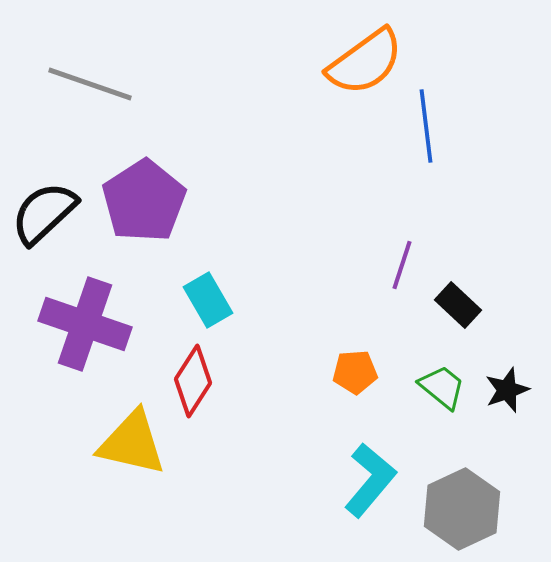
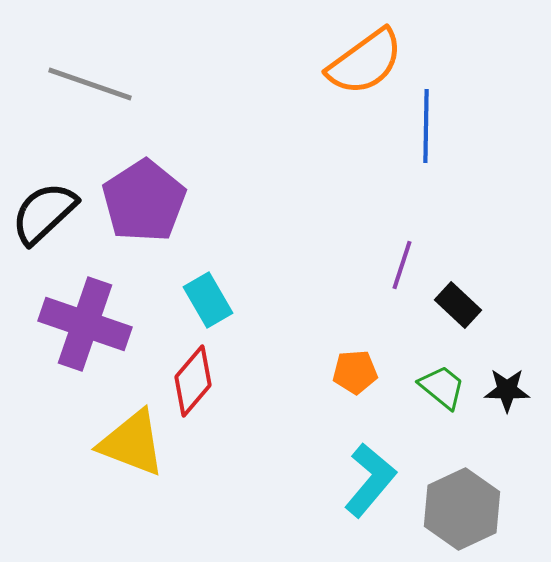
blue line: rotated 8 degrees clockwise
red diamond: rotated 8 degrees clockwise
black star: rotated 21 degrees clockwise
yellow triangle: rotated 8 degrees clockwise
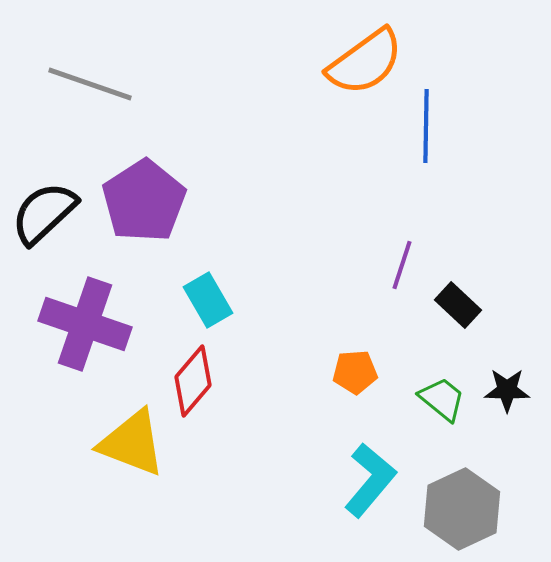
green trapezoid: moved 12 px down
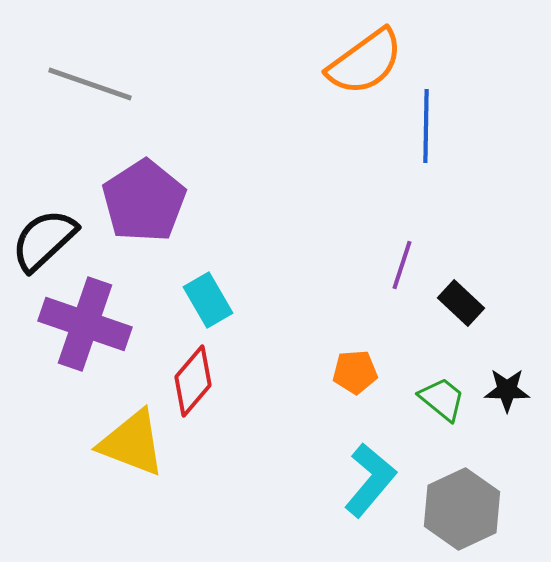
black semicircle: moved 27 px down
black rectangle: moved 3 px right, 2 px up
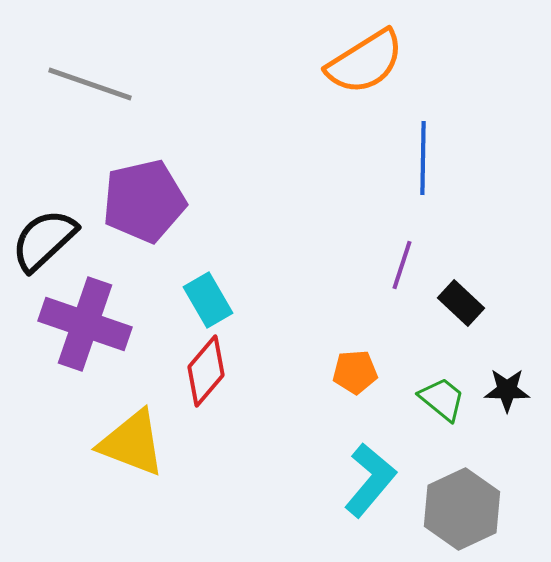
orange semicircle: rotated 4 degrees clockwise
blue line: moved 3 px left, 32 px down
purple pentagon: rotated 20 degrees clockwise
red diamond: moved 13 px right, 10 px up
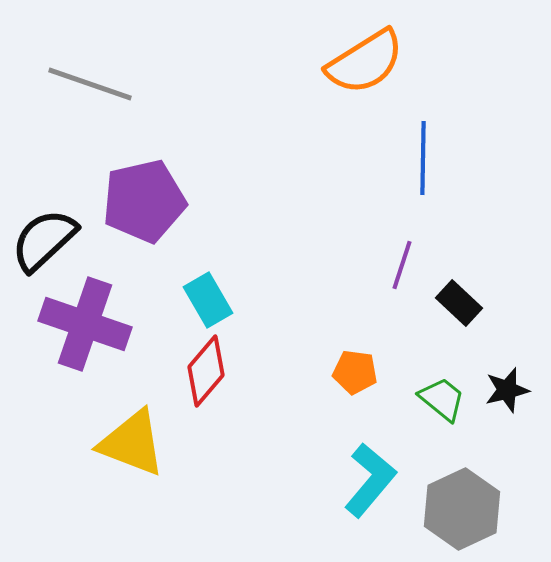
black rectangle: moved 2 px left
orange pentagon: rotated 12 degrees clockwise
black star: rotated 15 degrees counterclockwise
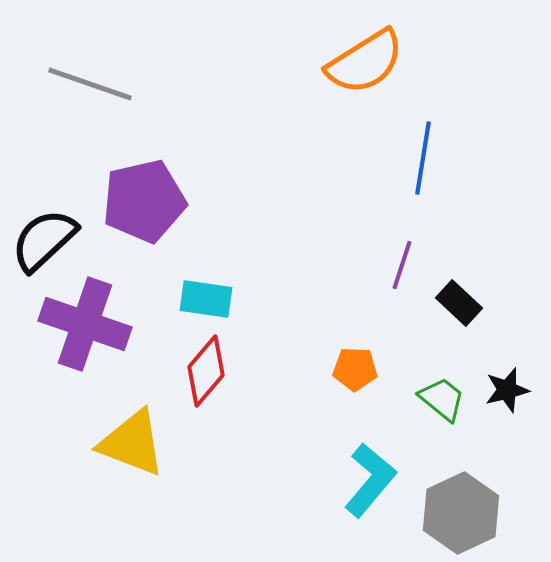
blue line: rotated 8 degrees clockwise
cyan rectangle: moved 2 px left, 1 px up; rotated 52 degrees counterclockwise
orange pentagon: moved 3 px up; rotated 6 degrees counterclockwise
gray hexagon: moved 1 px left, 4 px down
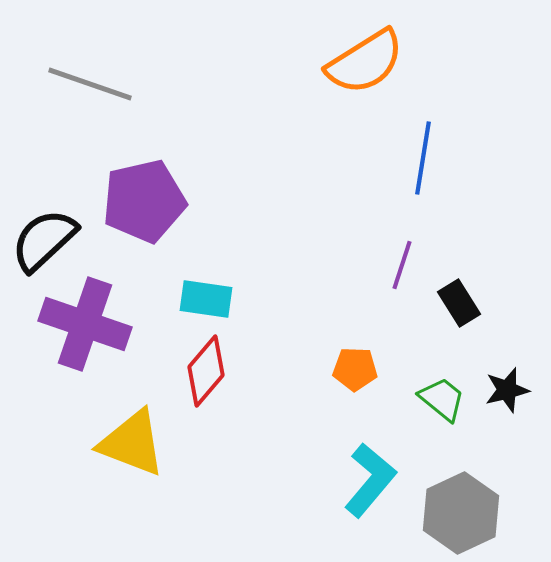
black rectangle: rotated 15 degrees clockwise
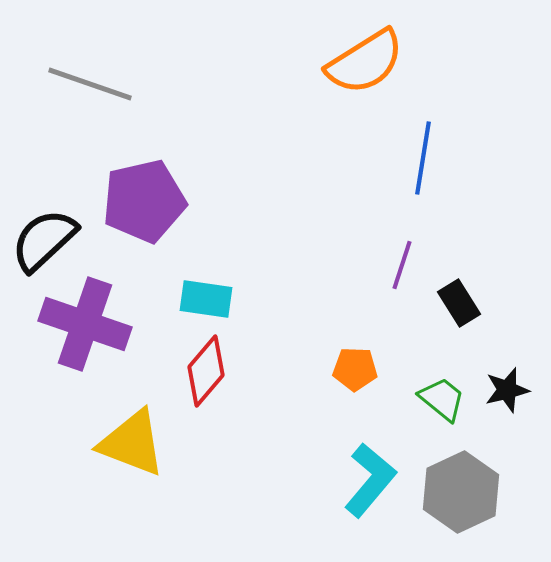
gray hexagon: moved 21 px up
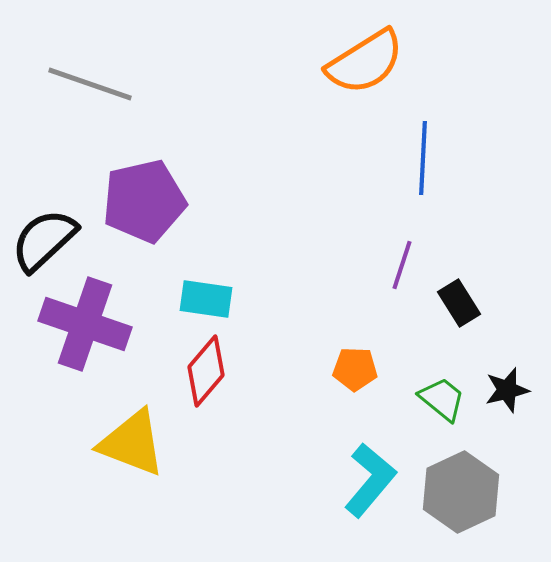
blue line: rotated 6 degrees counterclockwise
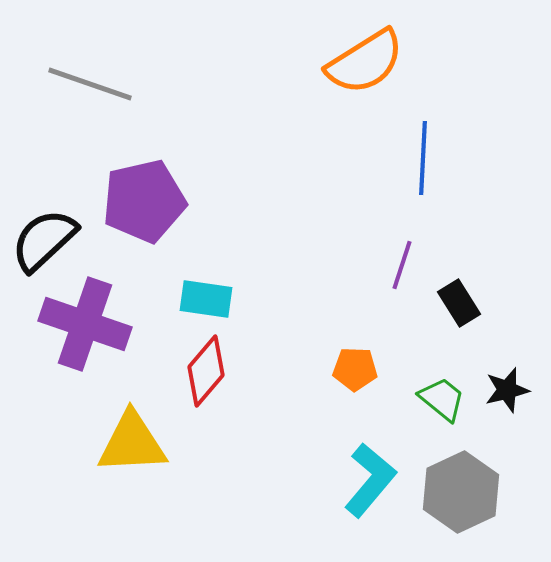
yellow triangle: rotated 24 degrees counterclockwise
